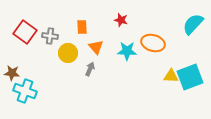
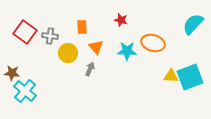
cyan cross: rotated 20 degrees clockwise
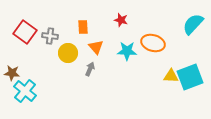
orange rectangle: moved 1 px right
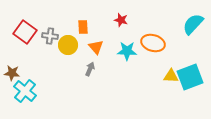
yellow circle: moved 8 px up
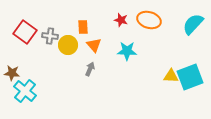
orange ellipse: moved 4 px left, 23 px up
orange triangle: moved 2 px left, 2 px up
